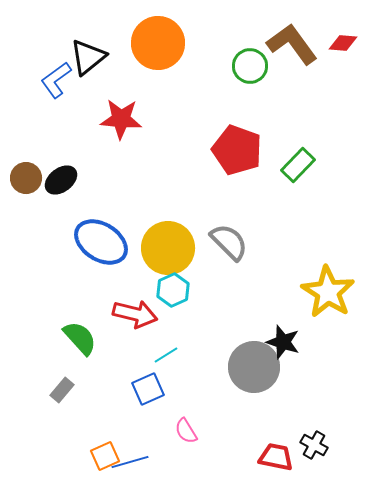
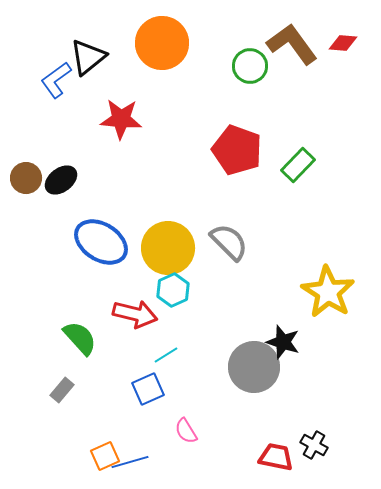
orange circle: moved 4 px right
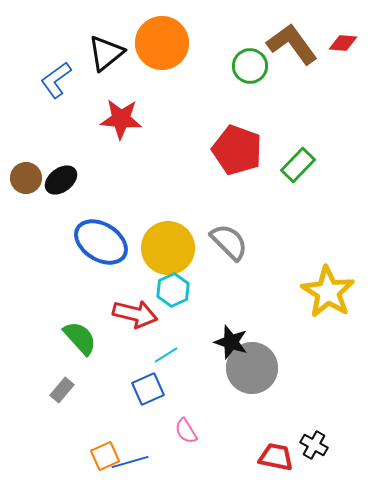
black triangle: moved 18 px right, 4 px up
black star: moved 52 px left
gray circle: moved 2 px left, 1 px down
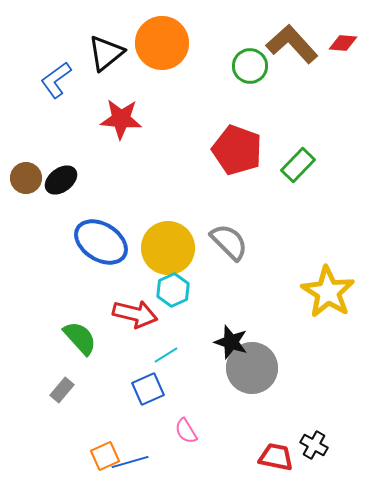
brown L-shape: rotated 6 degrees counterclockwise
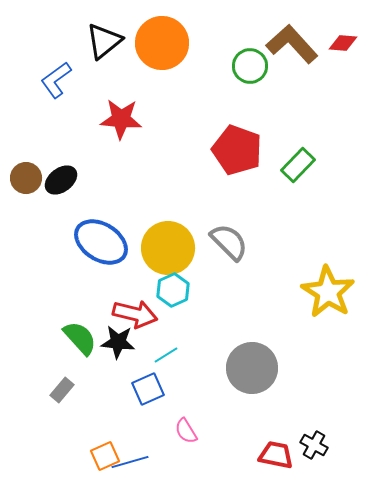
black triangle: moved 2 px left, 12 px up
black star: moved 113 px left; rotated 12 degrees counterclockwise
red trapezoid: moved 2 px up
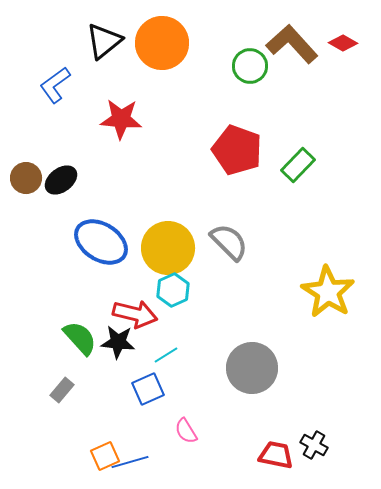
red diamond: rotated 24 degrees clockwise
blue L-shape: moved 1 px left, 5 px down
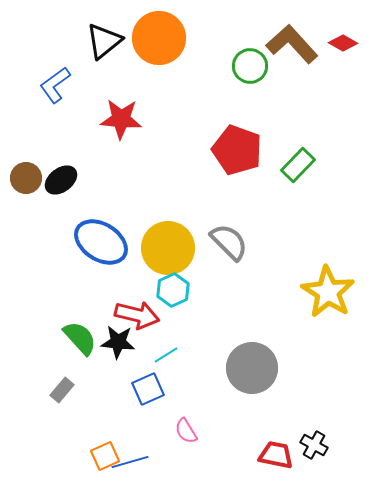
orange circle: moved 3 px left, 5 px up
red arrow: moved 2 px right, 1 px down
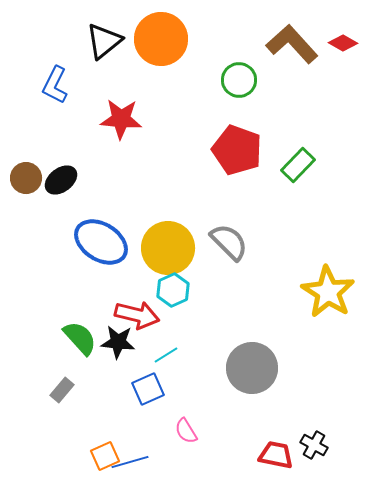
orange circle: moved 2 px right, 1 px down
green circle: moved 11 px left, 14 px down
blue L-shape: rotated 27 degrees counterclockwise
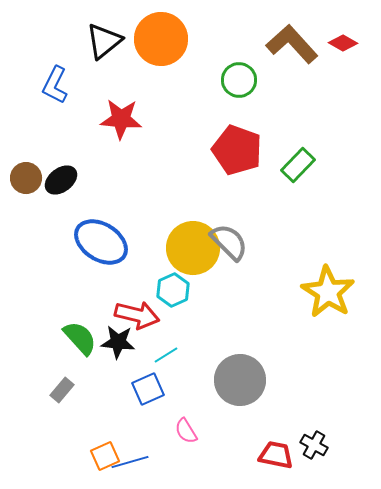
yellow circle: moved 25 px right
gray circle: moved 12 px left, 12 px down
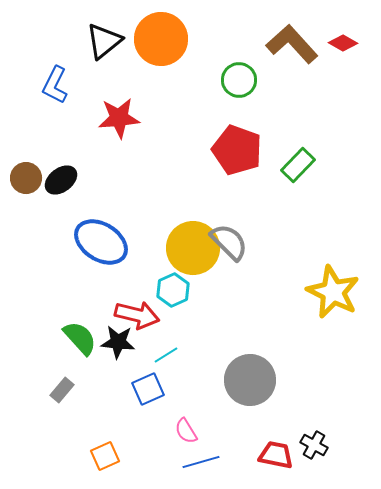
red star: moved 2 px left, 1 px up; rotated 9 degrees counterclockwise
yellow star: moved 5 px right; rotated 6 degrees counterclockwise
gray circle: moved 10 px right
blue line: moved 71 px right
